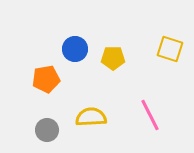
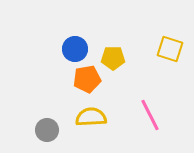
orange pentagon: moved 41 px right
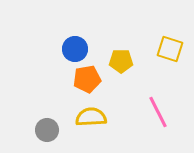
yellow pentagon: moved 8 px right, 3 px down
pink line: moved 8 px right, 3 px up
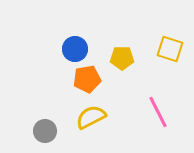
yellow pentagon: moved 1 px right, 3 px up
yellow semicircle: rotated 24 degrees counterclockwise
gray circle: moved 2 px left, 1 px down
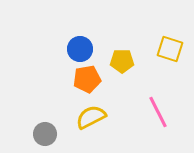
blue circle: moved 5 px right
yellow pentagon: moved 3 px down
gray circle: moved 3 px down
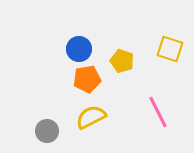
blue circle: moved 1 px left
yellow pentagon: rotated 20 degrees clockwise
gray circle: moved 2 px right, 3 px up
